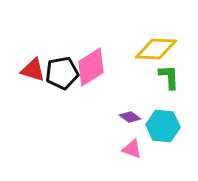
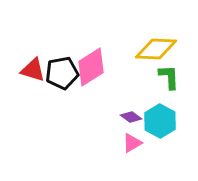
purple diamond: moved 1 px right
cyan hexagon: moved 3 px left, 5 px up; rotated 24 degrees clockwise
pink triangle: moved 6 px up; rotated 50 degrees counterclockwise
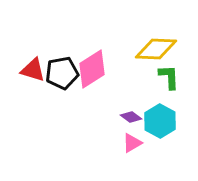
pink diamond: moved 1 px right, 2 px down
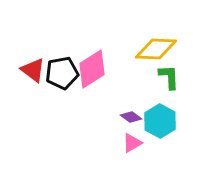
red triangle: rotated 20 degrees clockwise
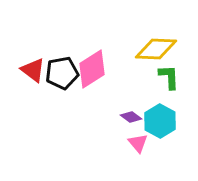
pink triangle: moved 6 px right; rotated 40 degrees counterclockwise
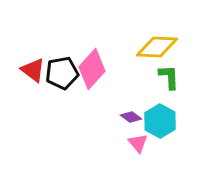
yellow diamond: moved 1 px right, 2 px up
pink diamond: rotated 15 degrees counterclockwise
